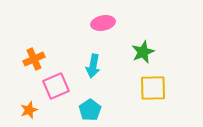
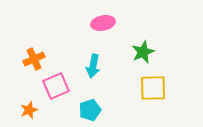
cyan pentagon: rotated 15 degrees clockwise
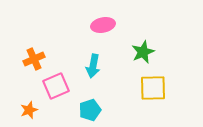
pink ellipse: moved 2 px down
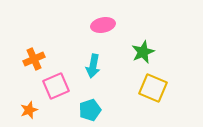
yellow square: rotated 24 degrees clockwise
